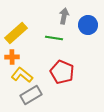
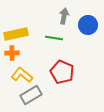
yellow rectangle: moved 1 px down; rotated 30 degrees clockwise
orange cross: moved 4 px up
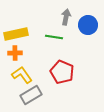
gray arrow: moved 2 px right, 1 px down
green line: moved 1 px up
orange cross: moved 3 px right
yellow L-shape: rotated 15 degrees clockwise
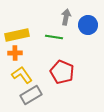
yellow rectangle: moved 1 px right, 1 px down
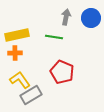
blue circle: moved 3 px right, 7 px up
yellow L-shape: moved 2 px left, 5 px down
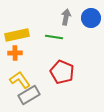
gray rectangle: moved 2 px left
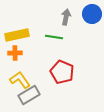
blue circle: moved 1 px right, 4 px up
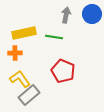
gray arrow: moved 2 px up
yellow rectangle: moved 7 px right, 2 px up
red pentagon: moved 1 px right, 1 px up
yellow L-shape: moved 1 px up
gray rectangle: rotated 10 degrees counterclockwise
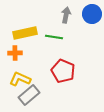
yellow rectangle: moved 1 px right
yellow L-shape: rotated 30 degrees counterclockwise
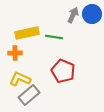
gray arrow: moved 7 px right; rotated 14 degrees clockwise
yellow rectangle: moved 2 px right
